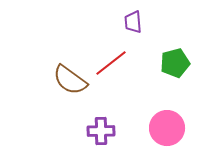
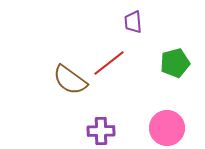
red line: moved 2 px left
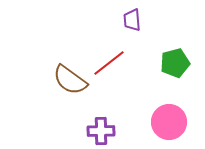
purple trapezoid: moved 1 px left, 2 px up
pink circle: moved 2 px right, 6 px up
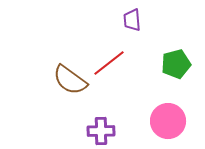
green pentagon: moved 1 px right, 1 px down
pink circle: moved 1 px left, 1 px up
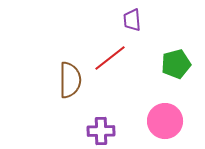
red line: moved 1 px right, 5 px up
brown semicircle: rotated 126 degrees counterclockwise
pink circle: moved 3 px left
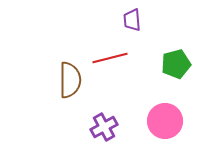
red line: rotated 24 degrees clockwise
purple cross: moved 3 px right, 4 px up; rotated 28 degrees counterclockwise
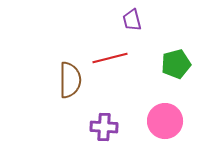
purple trapezoid: rotated 10 degrees counterclockwise
purple cross: rotated 32 degrees clockwise
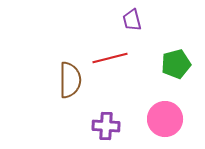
pink circle: moved 2 px up
purple cross: moved 2 px right, 1 px up
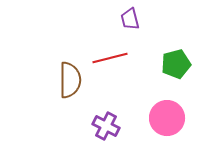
purple trapezoid: moved 2 px left, 1 px up
pink circle: moved 2 px right, 1 px up
purple cross: rotated 24 degrees clockwise
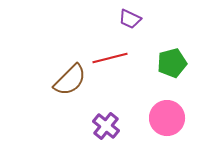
purple trapezoid: rotated 50 degrees counterclockwise
green pentagon: moved 4 px left, 1 px up
brown semicircle: rotated 45 degrees clockwise
purple cross: rotated 12 degrees clockwise
